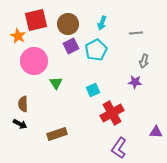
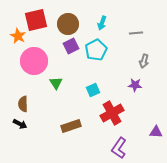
purple star: moved 3 px down
brown rectangle: moved 14 px right, 8 px up
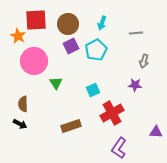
red square: rotated 10 degrees clockwise
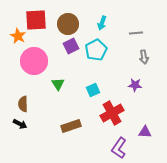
gray arrow: moved 4 px up; rotated 24 degrees counterclockwise
green triangle: moved 2 px right, 1 px down
purple triangle: moved 11 px left
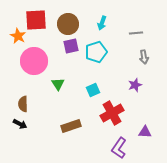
purple square: rotated 14 degrees clockwise
cyan pentagon: moved 2 px down; rotated 10 degrees clockwise
purple star: rotated 24 degrees counterclockwise
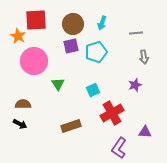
brown circle: moved 5 px right
brown semicircle: rotated 91 degrees clockwise
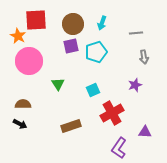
pink circle: moved 5 px left
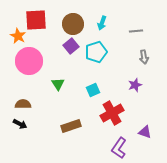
gray line: moved 2 px up
purple square: rotated 28 degrees counterclockwise
purple triangle: rotated 16 degrees clockwise
